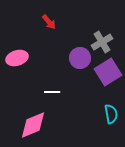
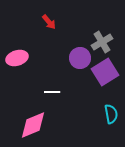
purple square: moved 3 px left
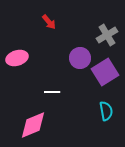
gray cross: moved 5 px right, 7 px up
cyan semicircle: moved 5 px left, 3 px up
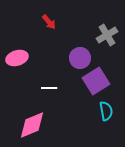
purple square: moved 9 px left, 9 px down
white line: moved 3 px left, 4 px up
pink diamond: moved 1 px left
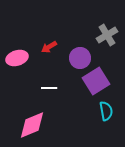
red arrow: moved 25 px down; rotated 98 degrees clockwise
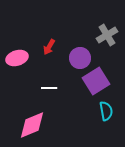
red arrow: rotated 28 degrees counterclockwise
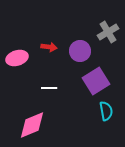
gray cross: moved 1 px right, 3 px up
red arrow: rotated 112 degrees counterclockwise
purple circle: moved 7 px up
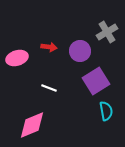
gray cross: moved 1 px left
white line: rotated 21 degrees clockwise
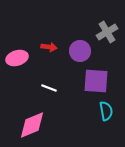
purple square: rotated 36 degrees clockwise
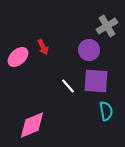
gray cross: moved 6 px up
red arrow: moved 6 px left; rotated 56 degrees clockwise
purple circle: moved 9 px right, 1 px up
pink ellipse: moved 1 px right, 1 px up; rotated 25 degrees counterclockwise
white line: moved 19 px right, 2 px up; rotated 28 degrees clockwise
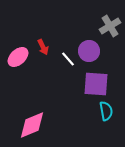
gray cross: moved 3 px right
purple circle: moved 1 px down
purple square: moved 3 px down
white line: moved 27 px up
